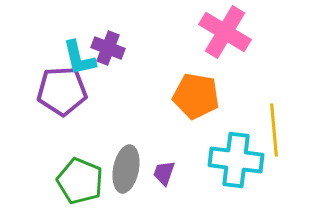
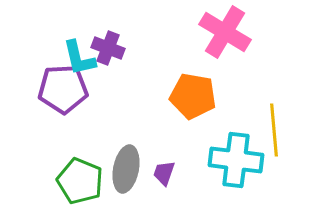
purple pentagon: moved 1 px right, 2 px up
orange pentagon: moved 3 px left
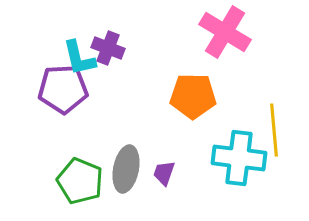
orange pentagon: rotated 9 degrees counterclockwise
cyan cross: moved 3 px right, 2 px up
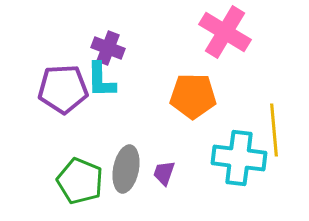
cyan L-shape: moved 22 px right, 22 px down; rotated 12 degrees clockwise
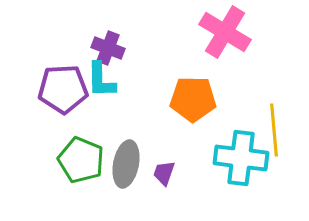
orange pentagon: moved 3 px down
cyan cross: moved 2 px right
gray ellipse: moved 5 px up
green pentagon: moved 1 px right, 21 px up
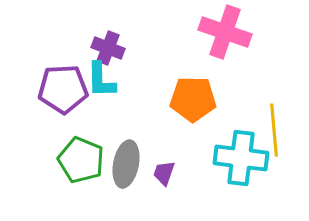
pink cross: rotated 12 degrees counterclockwise
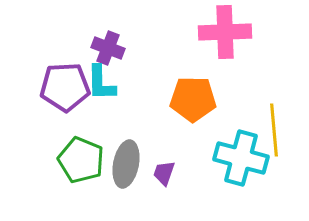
pink cross: rotated 21 degrees counterclockwise
cyan L-shape: moved 3 px down
purple pentagon: moved 2 px right, 2 px up
cyan cross: rotated 8 degrees clockwise
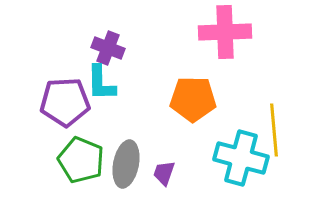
purple pentagon: moved 15 px down
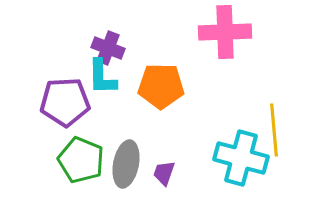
cyan L-shape: moved 1 px right, 6 px up
orange pentagon: moved 32 px left, 13 px up
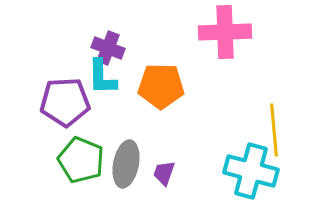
cyan cross: moved 10 px right, 13 px down
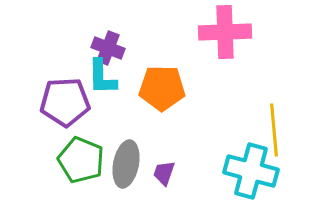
orange pentagon: moved 1 px right, 2 px down
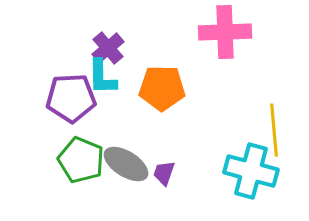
purple cross: rotated 28 degrees clockwise
purple pentagon: moved 6 px right, 4 px up
gray ellipse: rotated 69 degrees counterclockwise
